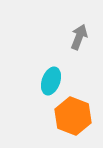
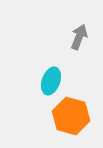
orange hexagon: moved 2 px left; rotated 6 degrees counterclockwise
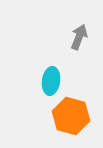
cyan ellipse: rotated 12 degrees counterclockwise
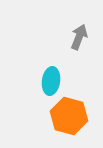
orange hexagon: moved 2 px left
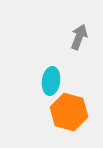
orange hexagon: moved 4 px up
